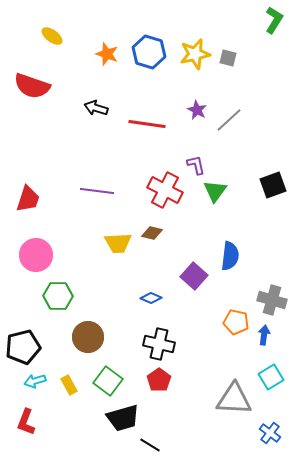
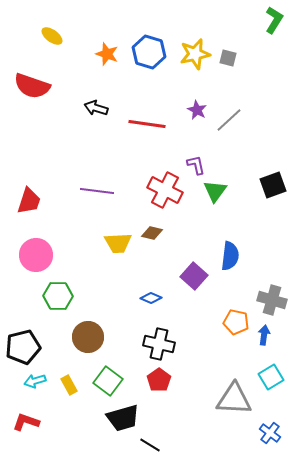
red trapezoid: moved 1 px right, 2 px down
red L-shape: rotated 88 degrees clockwise
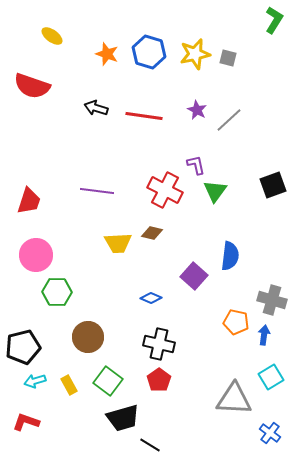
red line: moved 3 px left, 8 px up
green hexagon: moved 1 px left, 4 px up
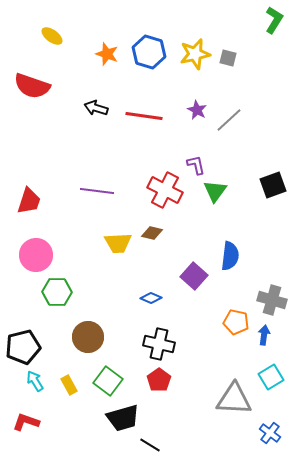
cyan arrow: rotated 75 degrees clockwise
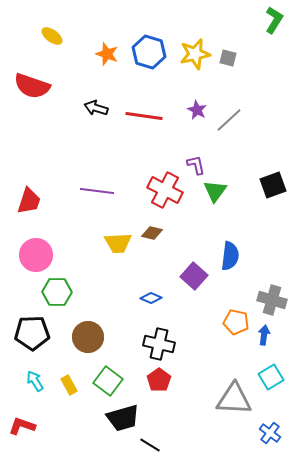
black pentagon: moved 9 px right, 14 px up; rotated 12 degrees clockwise
red L-shape: moved 4 px left, 4 px down
